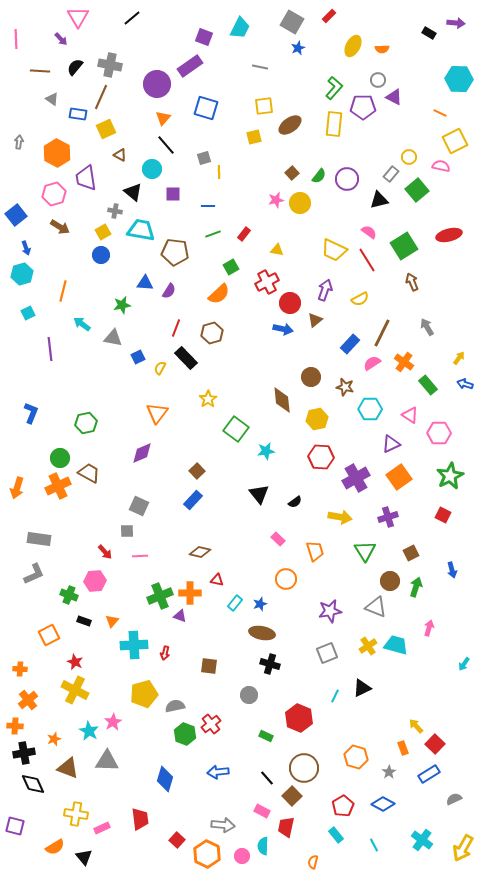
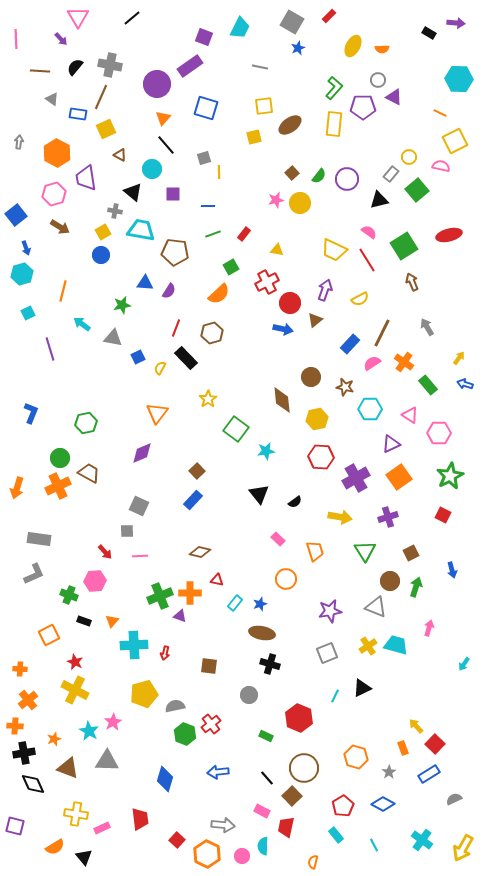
purple line at (50, 349): rotated 10 degrees counterclockwise
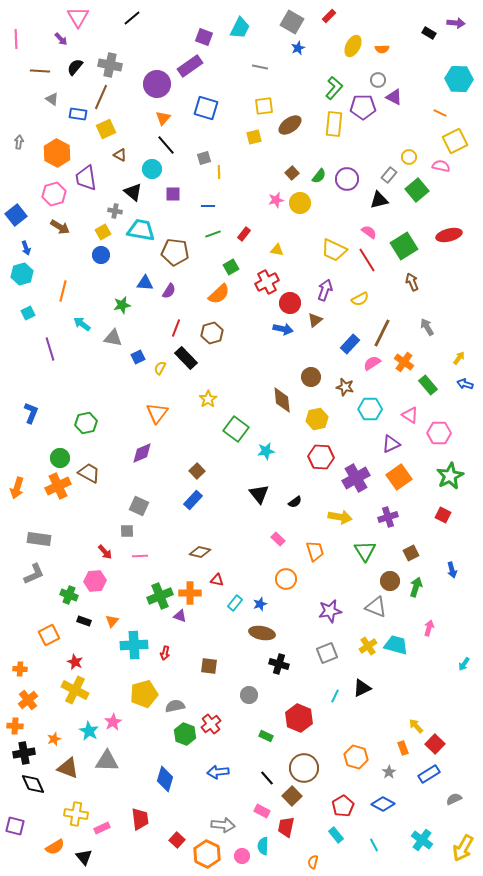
gray rectangle at (391, 174): moved 2 px left, 1 px down
black cross at (270, 664): moved 9 px right
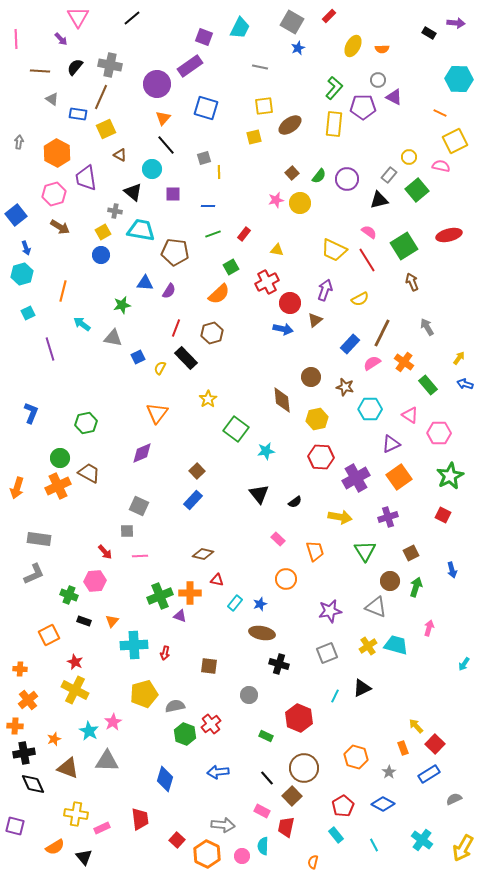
brown diamond at (200, 552): moved 3 px right, 2 px down
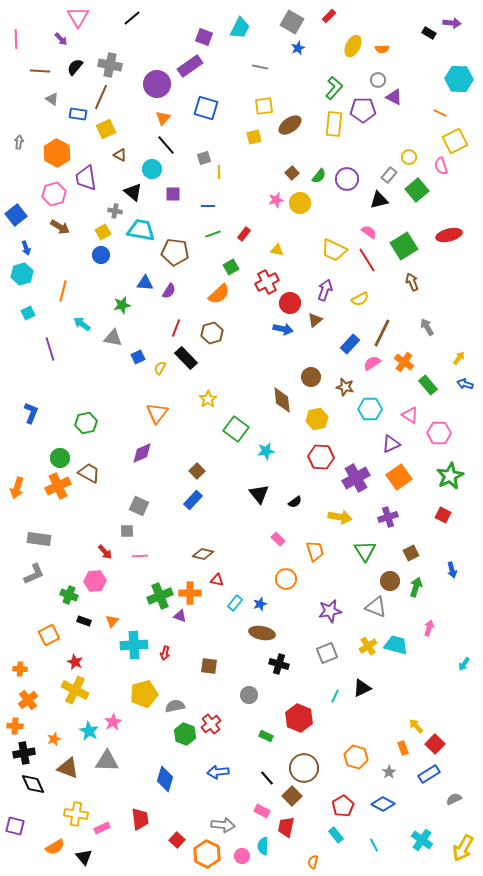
purple arrow at (456, 23): moved 4 px left
purple pentagon at (363, 107): moved 3 px down
pink semicircle at (441, 166): rotated 120 degrees counterclockwise
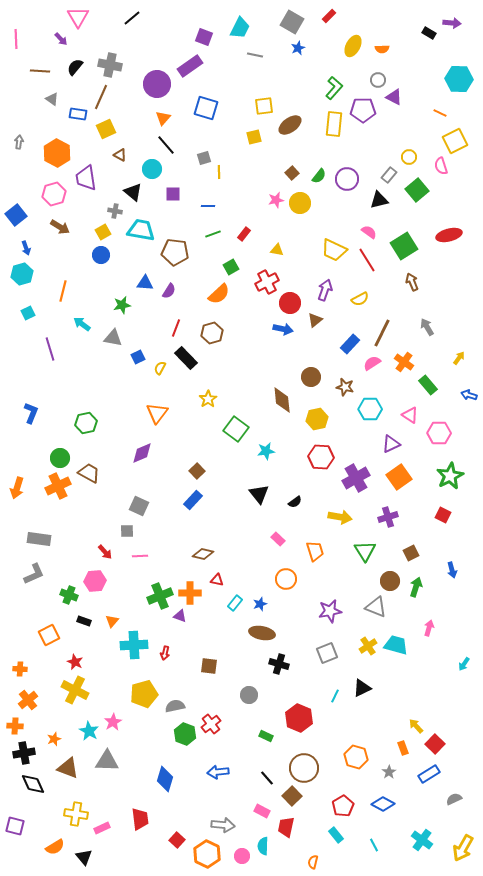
gray line at (260, 67): moved 5 px left, 12 px up
blue arrow at (465, 384): moved 4 px right, 11 px down
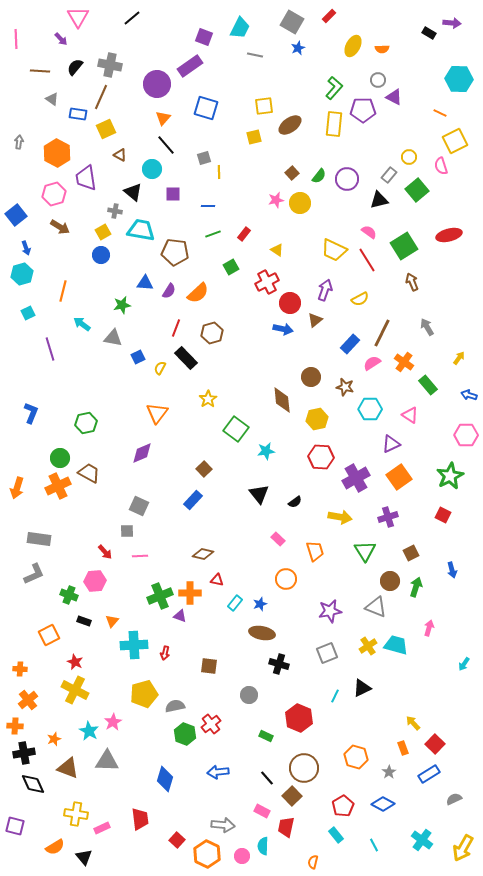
yellow triangle at (277, 250): rotated 24 degrees clockwise
orange semicircle at (219, 294): moved 21 px left, 1 px up
pink hexagon at (439, 433): moved 27 px right, 2 px down
brown square at (197, 471): moved 7 px right, 2 px up
yellow arrow at (416, 726): moved 3 px left, 3 px up
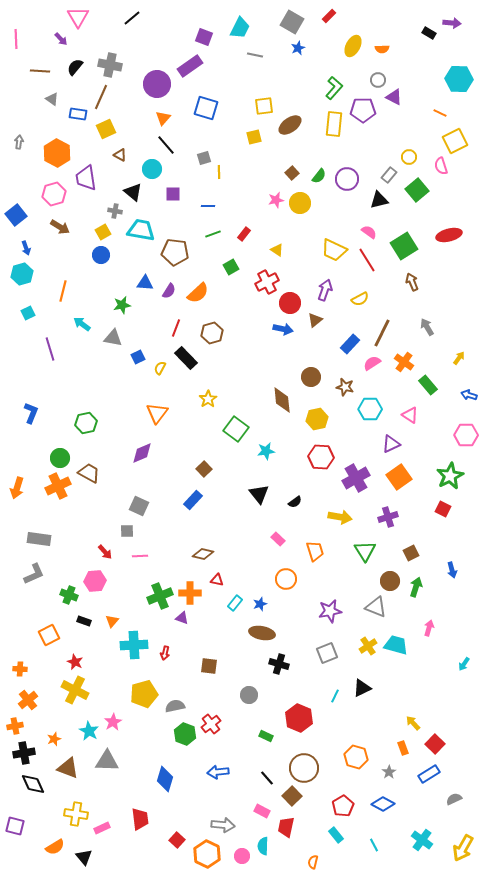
red square at (443, 515): moved 6 px up
purple triangle at (180, 616): moved 2 px right, 2 px down
orange cross at (15, 726): rotated 14 degrees counterclockwise
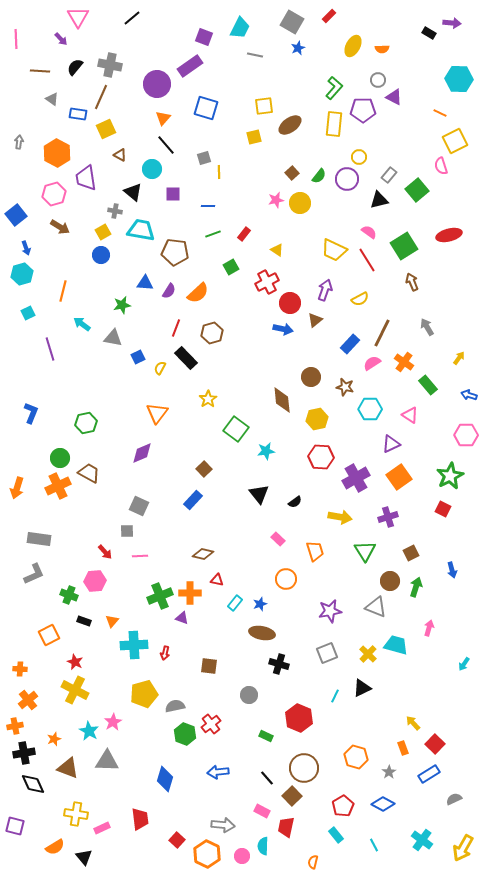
yellow circle at (409, 157): moved 50 px left
yellow cross at (368, 646): moved 8 px down; rotated 12 degrees counterclockwise
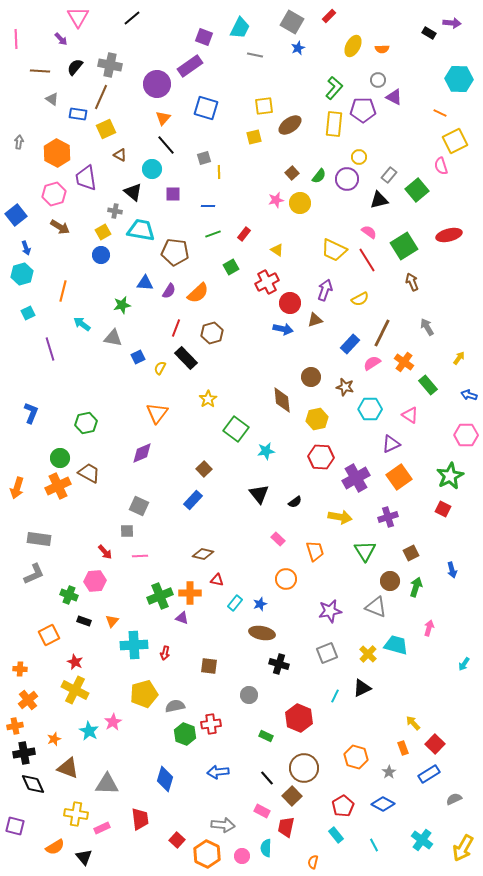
brown triangle at (315, 320): rotated 21 degrees clockwise
red cross at (211, 724): rotated 30 degrees clockwise
gray triangle at (107, 761): moved 23 px down
cyan semicircle at (263, 846): moved 3 px right, 2 px down
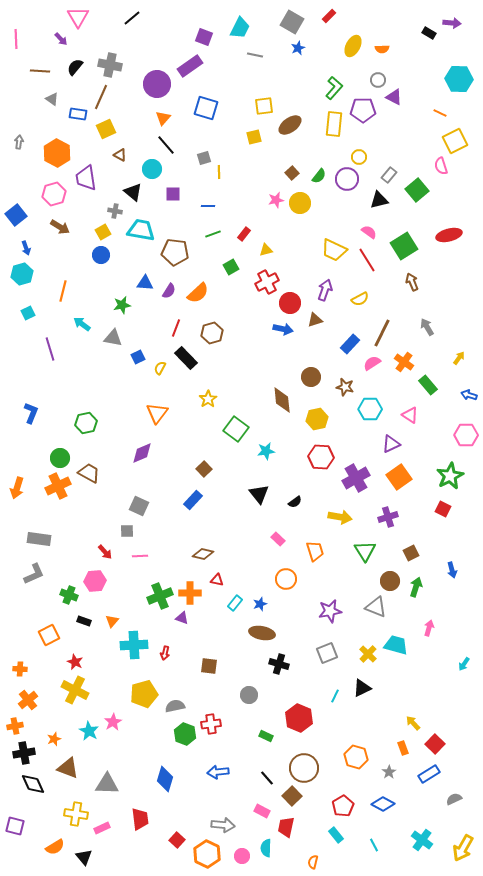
yellow triangle at (277, 250): moved 11 px left; rotated 48 degrees counterclockwise
